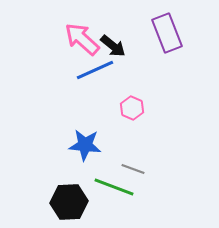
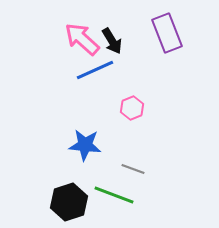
black arrow: moved 1 px left, 5 px up; rotated 20 degrees clockwise
pink hexagon: rotated 15 degrees clockwise
green line: moved 8 px down
black hexagon: rotated 15 degrees counterclockwise
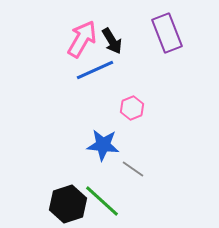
pink arrow: rotated 78 degrees clockwise
blue star: moved 18 px right
gray line: rotated 15 degrees clockwise
green line: moved 12 px left, 6 px down; rotated 21 degrees clockwise
black hexagon: moved 1 px left, 2 px down
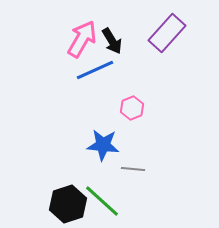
purple rectangle: rotated 63 degrees clockwise
gray line: rotated 30 degrees counterclockwise
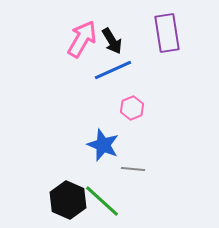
purple rectangle: rotated 51 degrees counterclockwise
blue line: moved 18 px right
blue star: rotated 16 degrees clockwise
black hexagon: moved 4 px up; rotated 18 degrees counterclockwise
